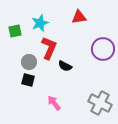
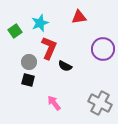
green square: rotated 24 degrees counterclockwise
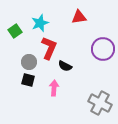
pink arrow: moved 15 px up; rotated 42 degrees clockwise
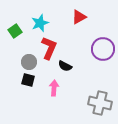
red triangle: rotated 21 degrees counterclockwise
gray cross: rotated 15 degrees counterclockwise
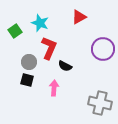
cyan star: rotated 30 degrees counterclockwise
black square: moved 1 px left
